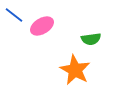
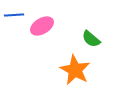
blue line: rotated 42 degrees counterclockwise
green semicircle: rotated 48 degrees clockwise
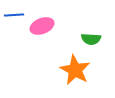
pink ellipse: rotated 10 degrees clockwise
green semicircle: rotated 36 degrees counterclockwise
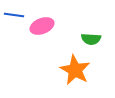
blue line: rotated 12 degrees clockwise
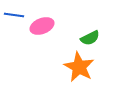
green semicircle: moved 1 px left, 1 px up; rotated 30 degrees counterclockwise
orange star: moved 4 px right, 3 px up
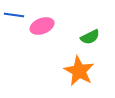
green semicircle: moved 1 px up
orange star: moved 4 px down
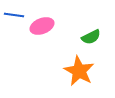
green semicircle: moved 1 px right
